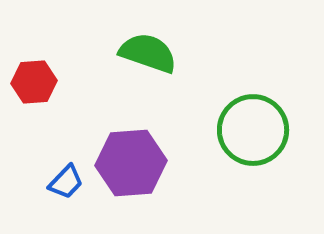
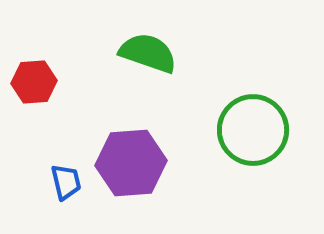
blue trapezoid: rotated 57 degrees counterclockwise
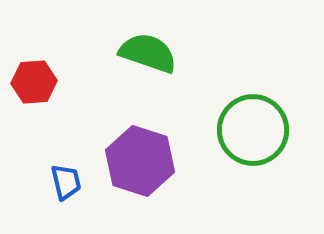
purple hexagon: moved 9 px right, 2 px up; rotated 22 degrees clockwise
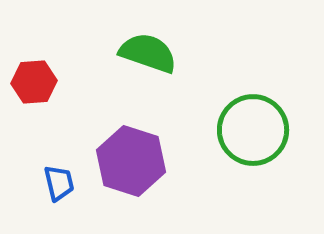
purple hexagon: moved 9 px left
blue trapezoid: moved 7 px left, 1 px down
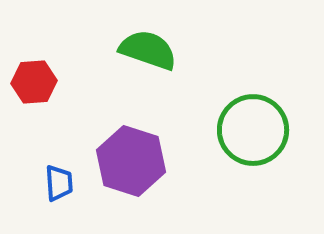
green semicircle: moved 3 px up
blue trapezoid: rotated 9 degrees clockwise
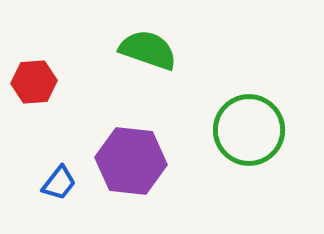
green circle: moved 4 px left
purple hexagon: rotated 12 degrees counterclockwise
blue trapezoid: rotated 42 degrees clockwise
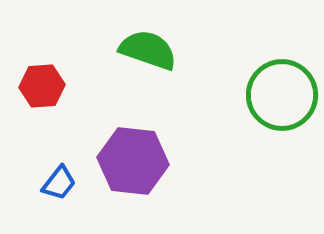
red hexagon: moved 8 px right, 4 px down
green circle: moved 33 px right, 35 px up
purple hexagon: moved 2 px right
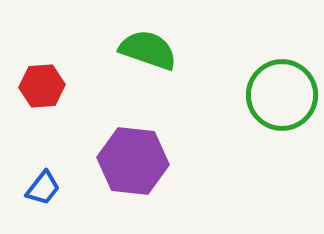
blue trapezoid: moved 16 px left, 5 px down
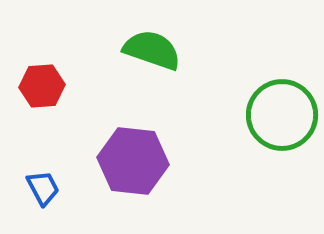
green semicircle: moved 4 px right
green circle: moved 20 px down
blue trapezoid: rotated 66 degrees counterclockwise
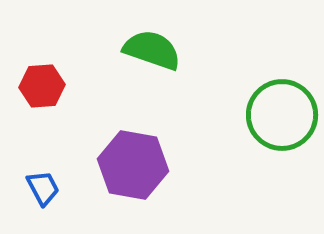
purple hexagon: moved 4 px down; rotated 4 degrees clockwise
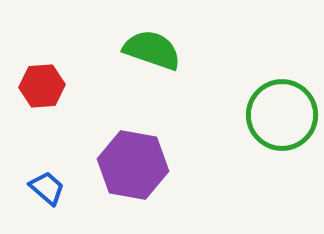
blue trapezoid: moved 4 px right; rotated 21 degrees counterclockwise
